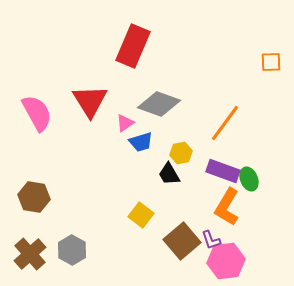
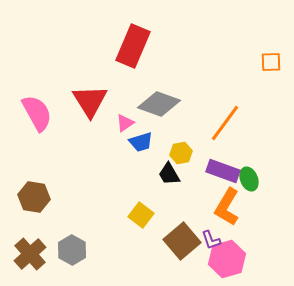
pink hexagon: moved 1 px right, 2 px up; rotated 9 degrees counterclockwise
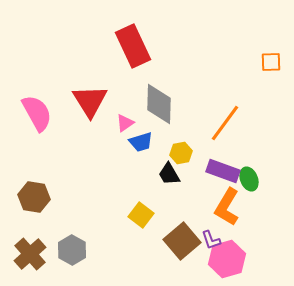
red rectangle: rotated 48 degrees counterclockwise
gray diamond: rotated 72 degrees clockwise
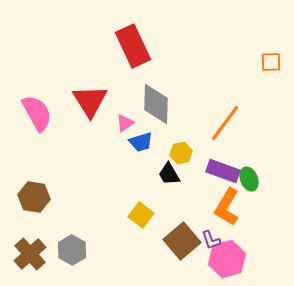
gray diamond: moved 3 px left
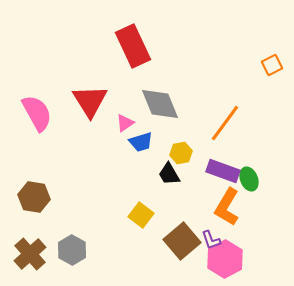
orange square: moved 1 px right, 3 px down; rotated 25 degrees counterclockwise
gray diamond: moved 4 px right; rotated 24 degrees counterclockwise
pink hexagon: moved 2 px left; rotated 12 degrees counterclockwise
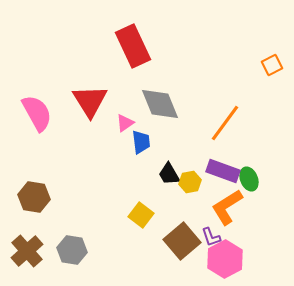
blue trapezoid: rotated 80 degrees counterclockwise
yellow hexagon: moved 9 px right, 29 px down
orange L-shape: rotated 27 degrees clockwise
purple L-shape: moved 3 px up
gray hexagon: rotated 20 degrees counterclockwise
brown cross: moved 3 px left, 3 px up
